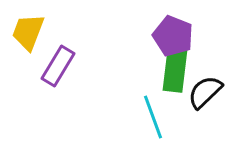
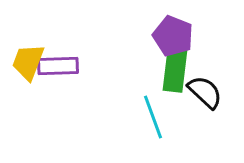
yellow trapezoid: moved 30 px down
purple rectangle: rotated 57 degrees clockwise
black semicircle: rotated 87 degrees clockwise
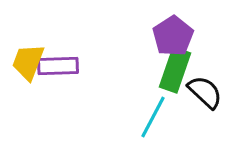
purple pentagon: rotated 18 degrees clockwise
green rectangle: rotated 12 degrees clockwise
cyan line: rotated 48 degrees clockwise
